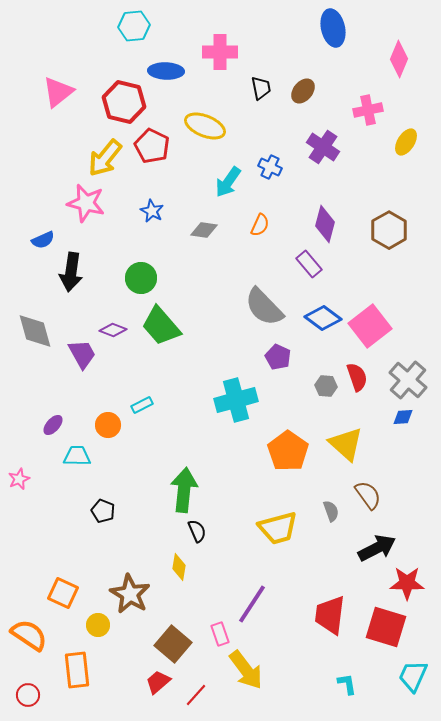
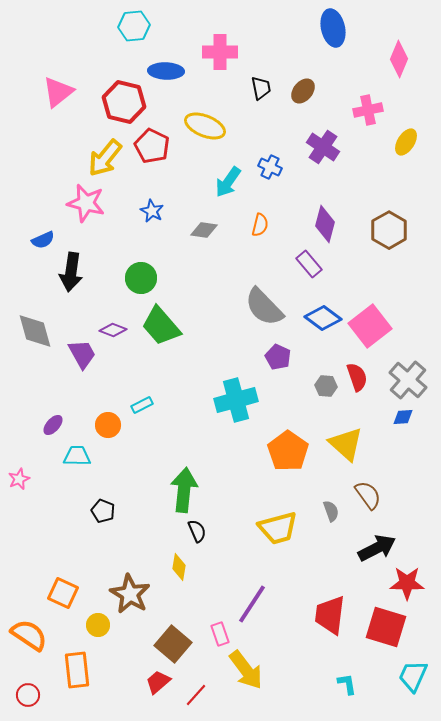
orange semicircle at (260, 225): rotated 10 degrees counterclockwise
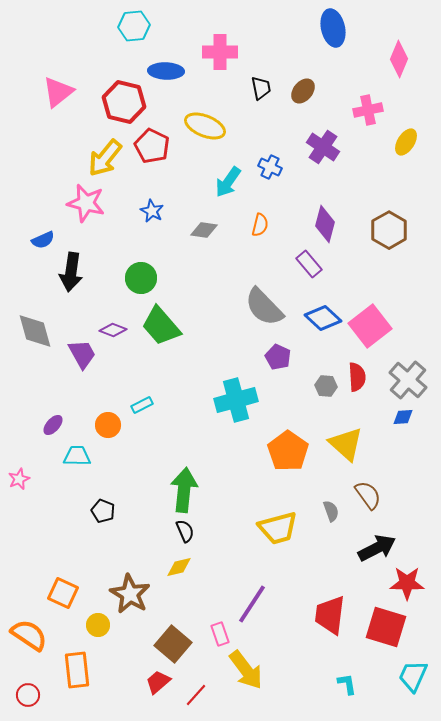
blue diamond at (323, 318): rotated 6 degrees clockwise
red semicircle at (357, 377): rotated 16 degrees clockwise
black semicircle at (197, 531): moved 12 px left
yellow diamond at (179, 567): rotated 68 degrees clockwise
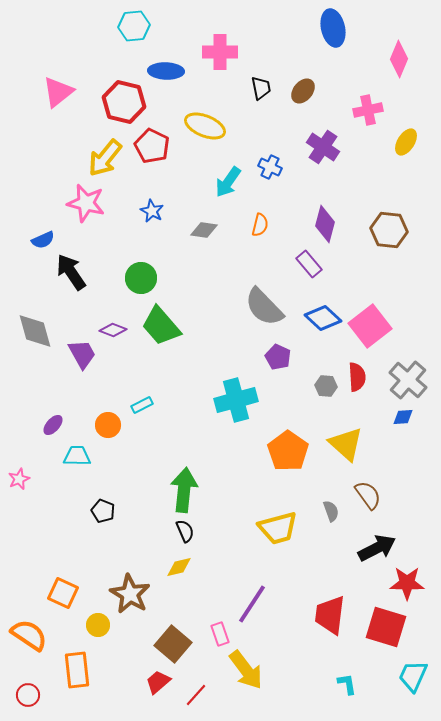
brown hexagon at (389, 230): rotated 24 degrees counterclockwise
black arrow at (71, 272): rotated 138 degrees clockwise
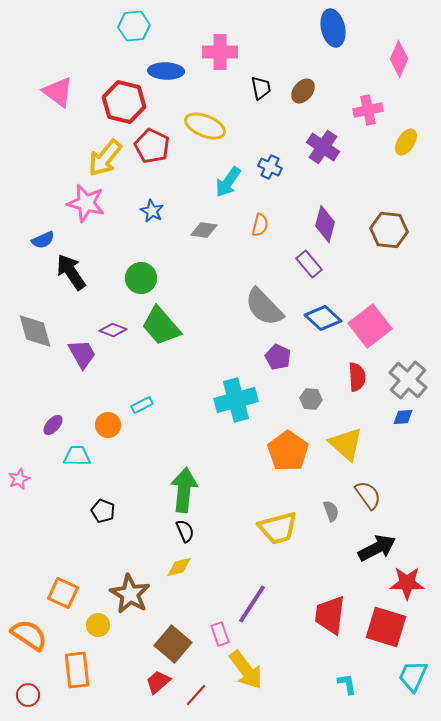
pink triangle at (58, 92): rotated 44 degrees counterclockwise
gray hexagon at (326, 386): moved 15 px left, 13 px down
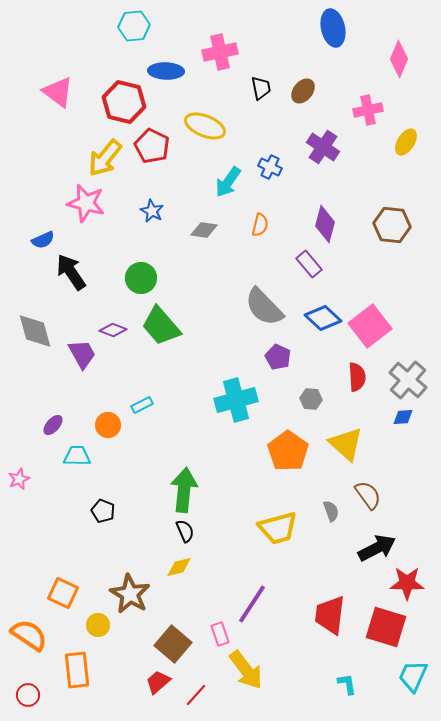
pink cross at (220, 52): rotated 12 degrees counterclockwise
brown hexagon at (389, 230): moved 3 px right, 5 px up
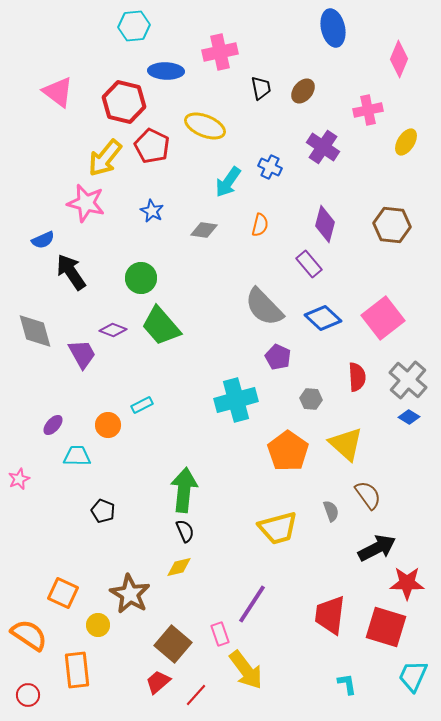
pink square at (370, 326): moved 13 px right, 8 px up
blue diamond at (403, 417): moved 6 px right; rotated 35 degrees clockwise
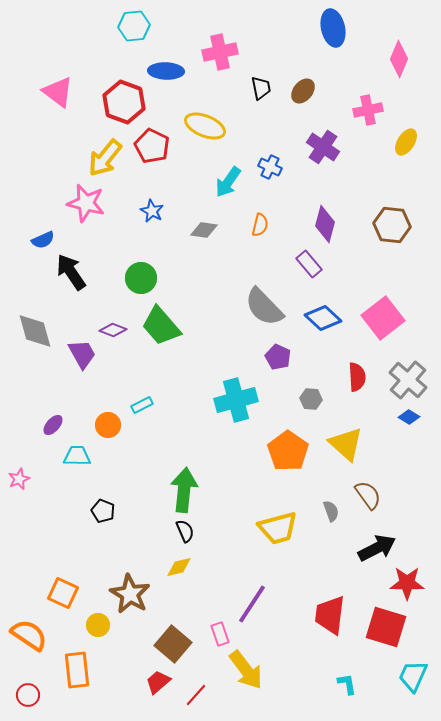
red hexagon at (124, 102): rotated 6 degrees clockwise
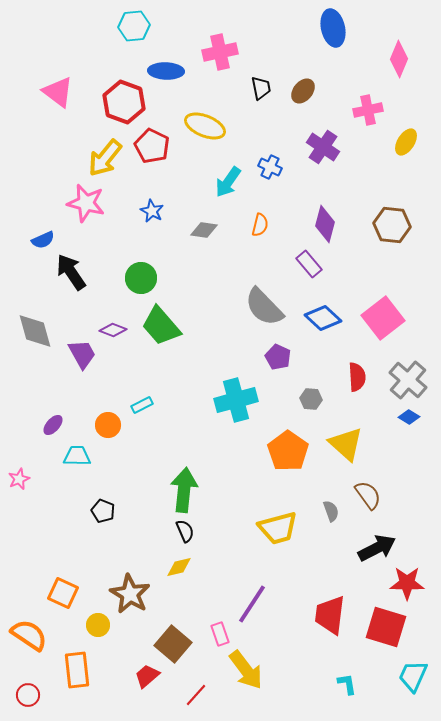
red trapezoid at (158, 682): moved 11 px left, 6 px up
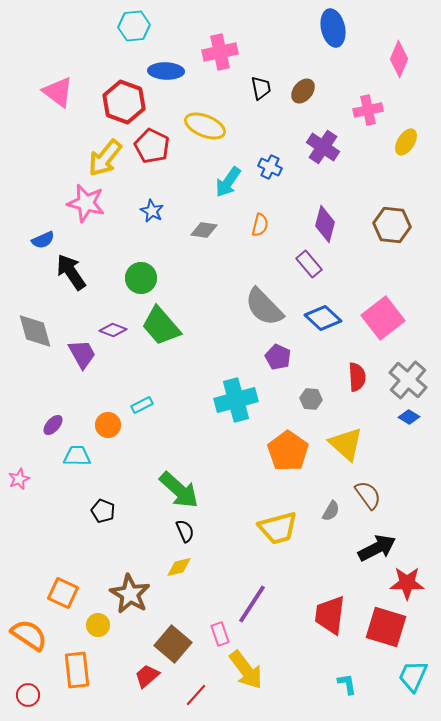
green arrow at (184, 490): moved 5 px left; rotated 126 degrees clockwise
gray semicircle at (331, 511): rotated 50 degrees clockwise
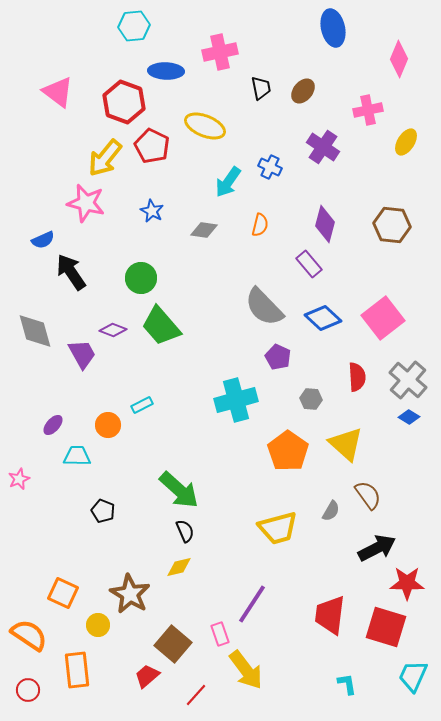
red circle at (28, 695): moved 5 px up
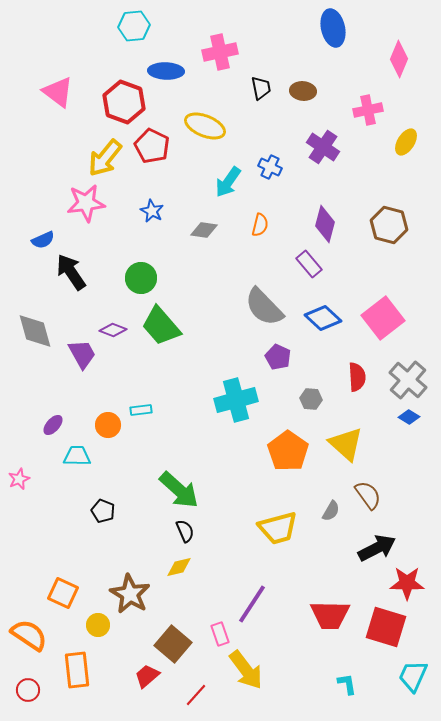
brown ellipse at (303, 91): rotated 55 degrees clockwise
pink star at (86, 203): rotated 21 degrees counterclockwise
brown hexagon at (392, 225): moved 3 px left; rotated 9 degrees clockwise
cyan rectangle at (142, 405): moved 1 px left, 5 px down; rotated 20 degrees clockwise
red trapezoid at (330, 615): rotated 96 degrees counterclockwise
